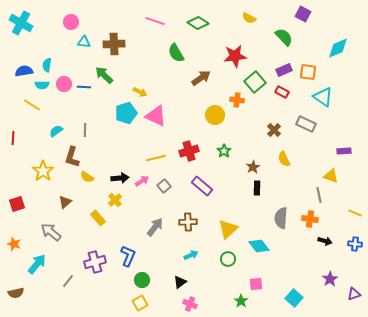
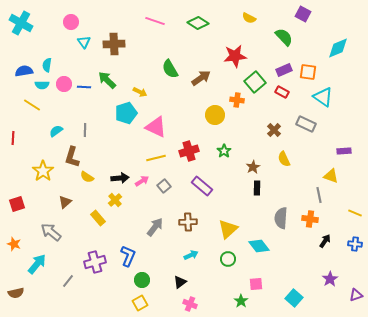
cyan triangle at (84, 42): rotated 48 degrees clockwise
green semicircle at (176, 53): moved 6 px left, 16 px down
green arrow at (104, 75): moved 3 px right, 5 px down
pink triangle at (156, 116): moved 11 px down
black arrow at (325, 241): rotated 72 degrees counterclockwise
purple triangle at (354, 294): moved 2 px right, 1 px down
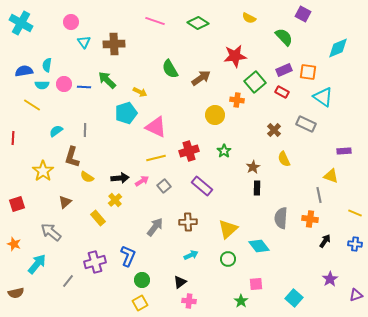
pink cross at (190, 304): moved 1 px left, 3 px up; rotated 16 degrees counterclockwise
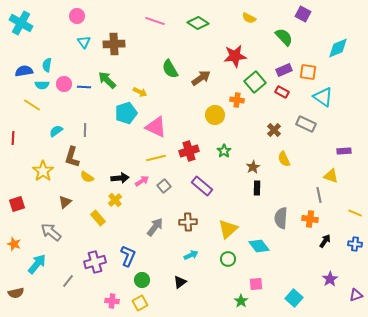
pink circle at (71, 22): moved 6 px right, 6 px up
pink cross at (189, 301): moved 77 px left
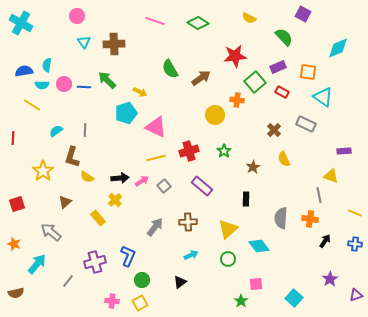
purple rectangle at (284, 70): moved 6 px left, 3 px up
black rectangle at (257, 188): moved 11 px left, 11 px down
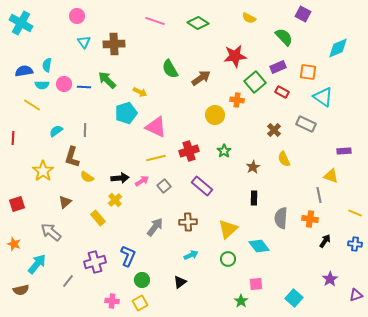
black rectangle at (246, 199): moved 8 px right, 1 px up
brown semicircle at (16, 293): moved 5 px right, 3 px up
